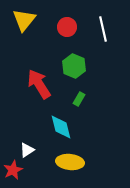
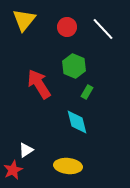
white line: rotated 30 degrees counterclockwise
green rectangle: moved 8 px right, 7 px up
cyan diamond: moved 16 px right, 5 px up
white triangle: moved 1 px left
yellow ellipse: moved 2 px left, 4 px down
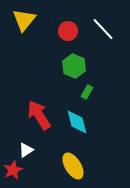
red circle: moved 1 px right, 4 px down
red arrow: moved 31 px down
yellow ellipse: moved 5 px right; rotated 52 degrees clockwise
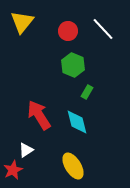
yellow triangle: moved 2 px left, 2 px down
green hexagon: moved 1 px left, 1 px up
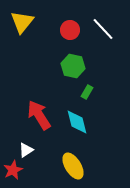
red circle: moved 2 px right, 1 px up
green hexagon: moved 1 px down; rotated 10 degrees counterclockwise
